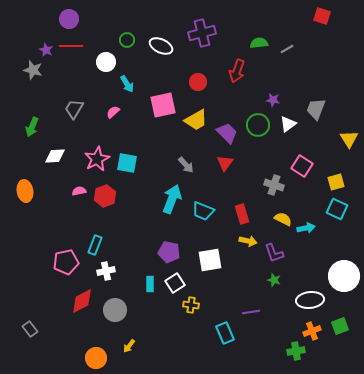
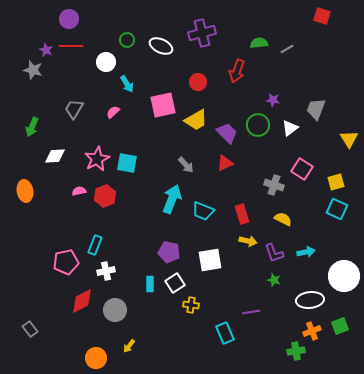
white triangle at (288, 124): moved 2 px right, 4 px down
red triangle at (225, 163): rotated 30 degrees clockwise
pink square at (302, 166): moved 3 px down
cyan arrow at (306, 228): moved 24 px down
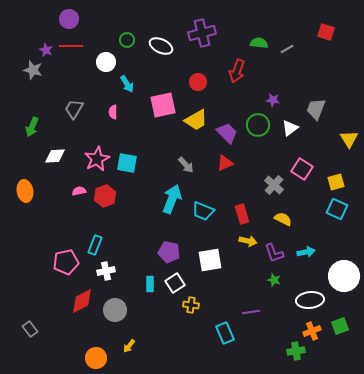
red square at (322, 16): moved 4 px right, 16 px down
green semicircle at (259, 43): rotated 12 degrees clockwise
pink semicircle at (113, 112): rotated 48 degrees counterclockwise
gray cross at (274, 185): rotated 24 degrees clockwise
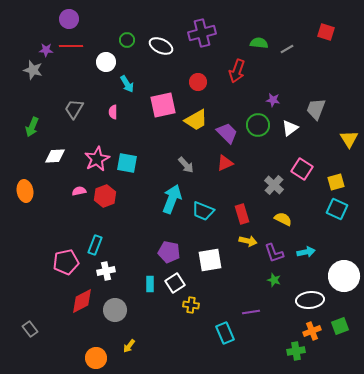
purple star at (46, 50): rotated 24 degrees counterclockwise
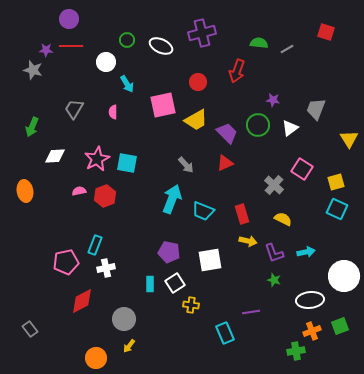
white cross at (106, 271): moved 3 px up
gray circle at (115, 310): moved 9 px right, 9 px down
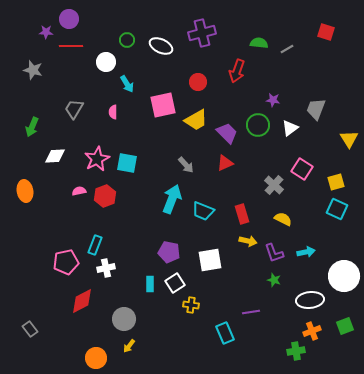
purple star at (46, 50): moved 18 px up
green square at (340, 326): moved 5 px right
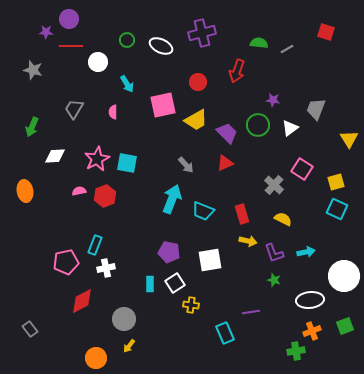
white circle at (106, 62): moved 8 px left
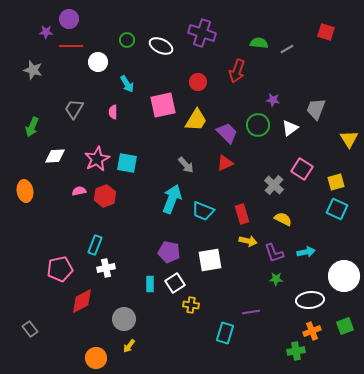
purple cross at (202, 33): rotated 32 degrees clockwise
yellow trapezoid at (196, 120): rotated 30 degrees counterclockwise
pink pentagon at (66, 262): moved 6 px left, 7 px down
green star at (274, 280): moved 2 px right, 1 px up; rotated 16 degrees counterclockwise
cyan rectangle at (225, 333): rotated 40 degrees clockwise
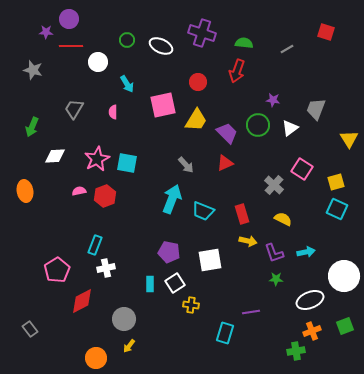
green semicircle at (259, 43): moved 15 px left
pink pentagon at (60, 269): moved 3 px left, 1 px down; rotated 20 degrees counterclockwise
white ellipse at (310, 300): rotated 16 degrees counterclockwise
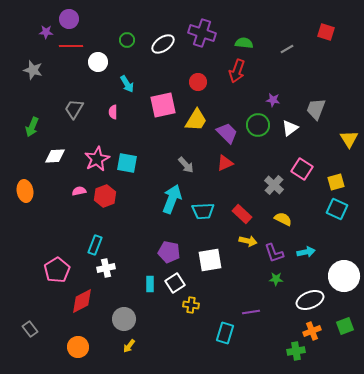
white ellipse at (161, 46): moved 2 px right, 2 px up; rotated 60 degrees counterclockwise
cyan trapezoid at (203, 211): rotated 25 degrees counterclockwise
red rectangle at (242, 214): rotated 30 degrees counterclockwise
orange circle at (96, 358): moved 18 px left, 11 px up
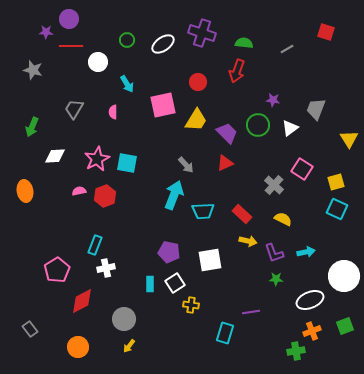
cyan arrow at (172, 199): moved 2 px right, 4 px up
